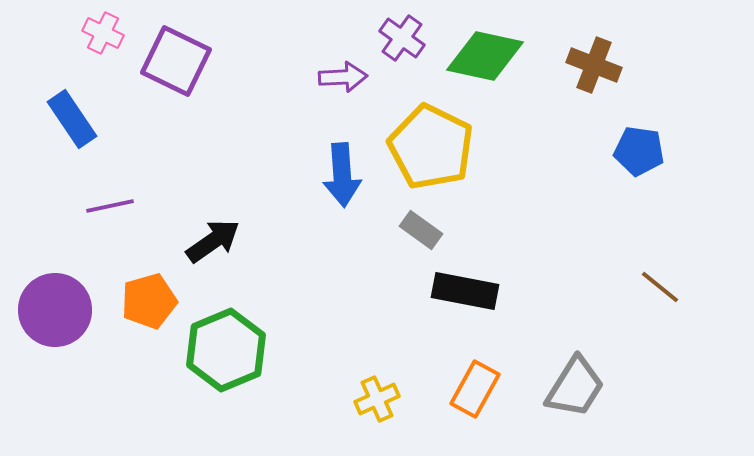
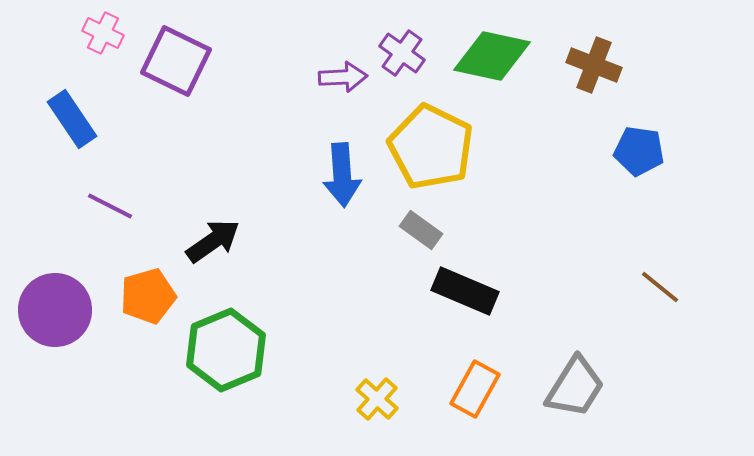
purple cross: moved 15 px down
green diamond: moved 7 px right
purple line: rotated 39 degrees clockwise
black rectangle: rotated 12 degrees clockwise
orange pentagon: moved 1 px left, 5 px up
yellow cross: rotated 24 degrees counterclockwise
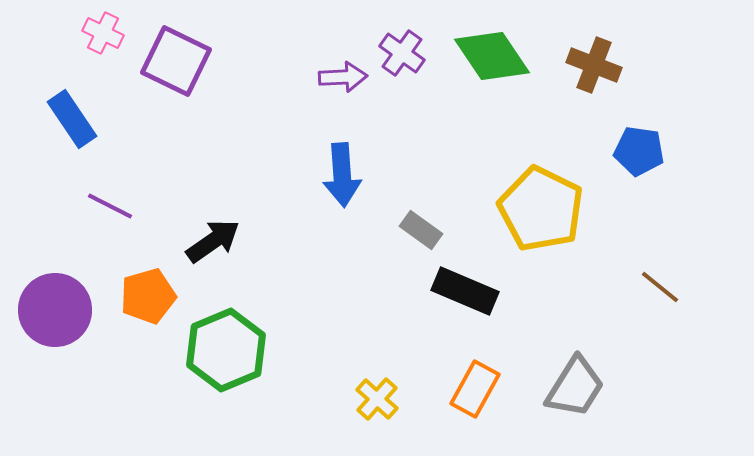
green diamond: rotated 44 degrees clockwise
yellow pentagon: moved 110 px right, 62 px down
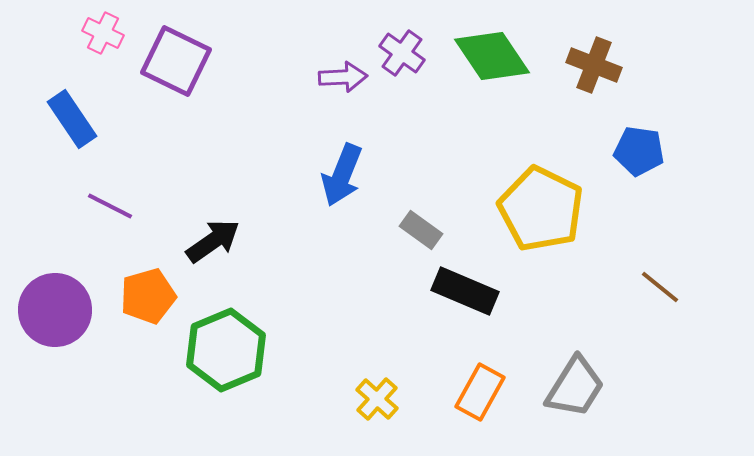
blue arrow: rotated 26 degrees clockwise
orange rectangle: moved 5 px right, 3 px down
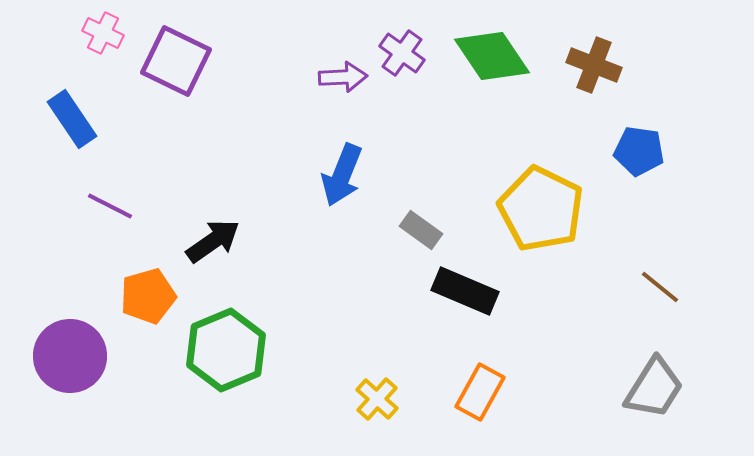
purple circle: moved 15 px right, 46 px down
gray trapezoid: moved 79 px right, 1 px down
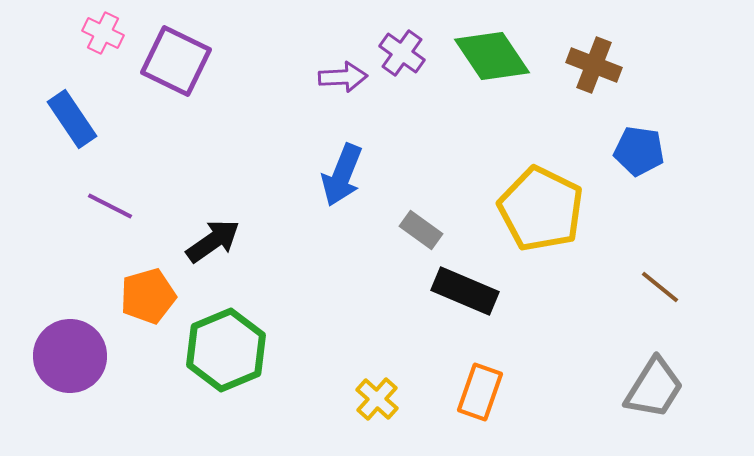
orange rectangle: rotated 10 degrees counterclockwise
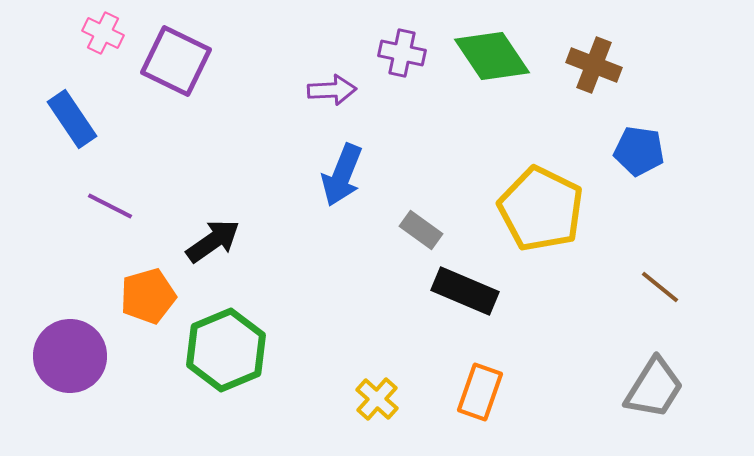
purple cross: rotated 24 degrees counterclockwise
purple arrow: moved 11 px left, 13 px down
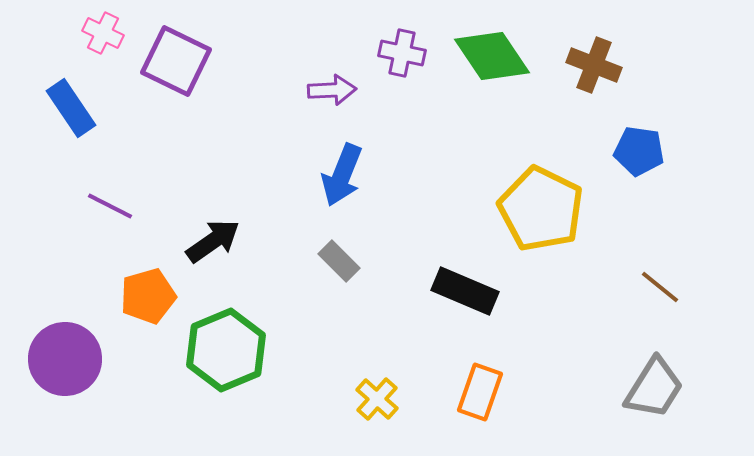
blue rectangle: moved 1 px left, 11 px up
gray rectangle: moved 82 px left, 31 px down; rotated 9 degrees clockwise
purple circle: moved 5 px left, 3 px down
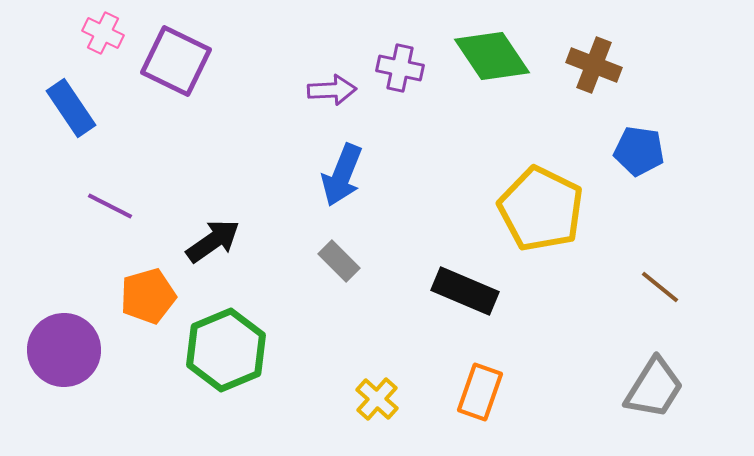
purple cross: moved 2 px left, 15 px down
purple circle: moved 1 px left, 9 px up
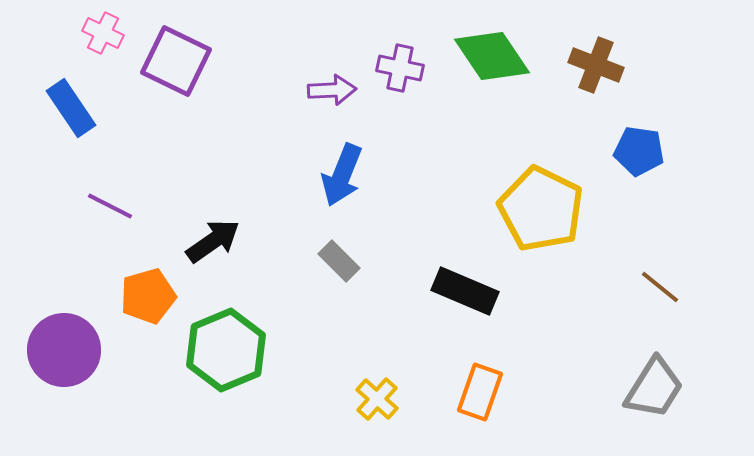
brown cross: moved 2 px right
